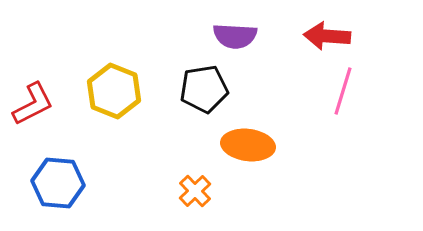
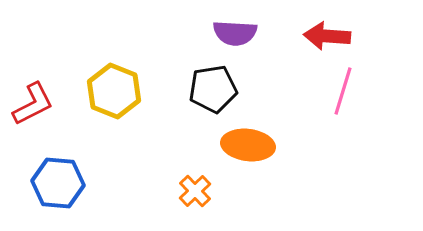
purple semicircle: moved 3 px up
black pentagon: moved 9 px right
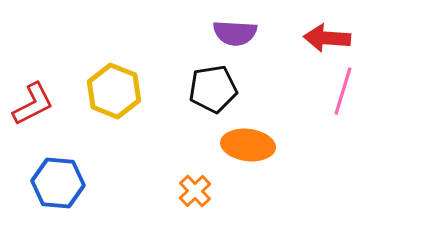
red arrow: moved 2 px down
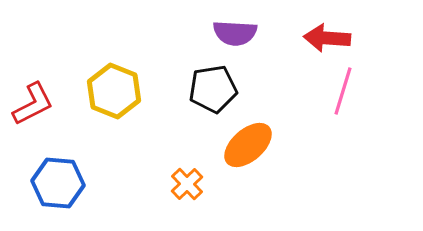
orange ellipse: rotated 48 degrees counterclockwise
orange cross: moved 8 px left, 7 px up
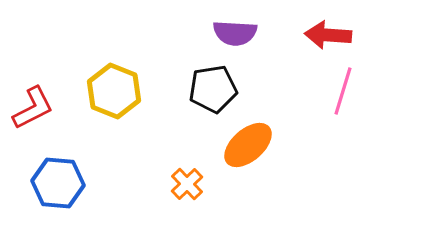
red arrow: moved 1 px right, 3 px up
red L-shape: moved 4 px down
